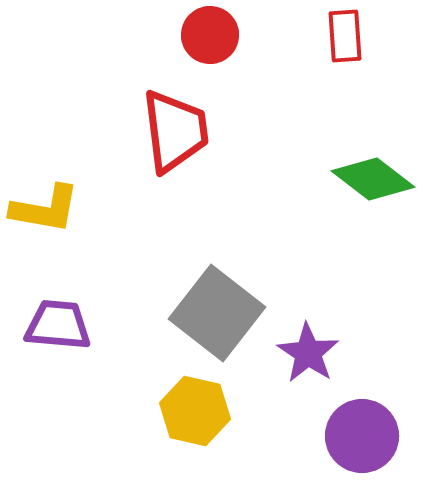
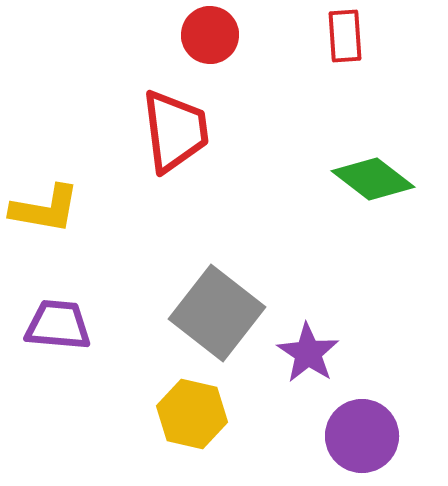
yellow hexagon: moved 3 px left, 3 px down
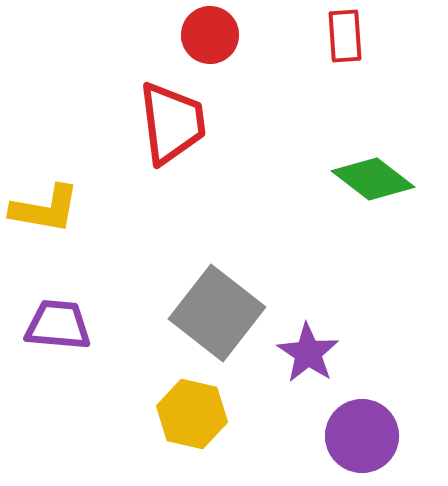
red trapezoid: moved 3 px left, 8 px up
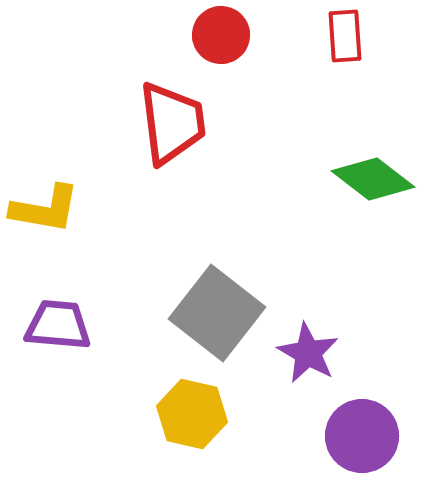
red circle: moved 11 px right
purple star: rotated 4 degrees counterclockwise
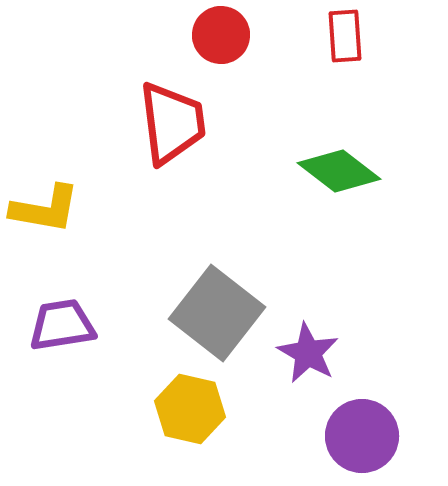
green diamond: moved 34 px left, 8 px up
purple trapezoid: moved 4 px right; rotated 14 degrees counterclockwise
yellow hexagon: moved 2 px left, 5 px up
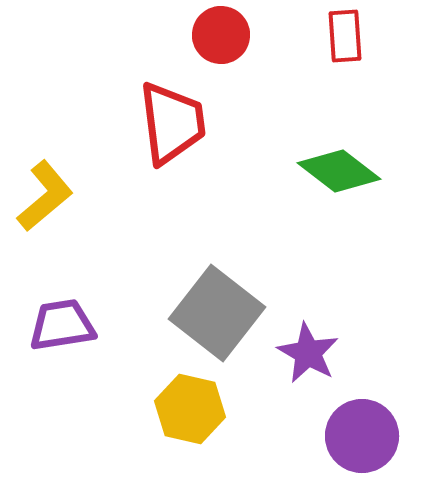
yellow L-shape: moved 13 px up; rotated 50 degrees counterclockwise
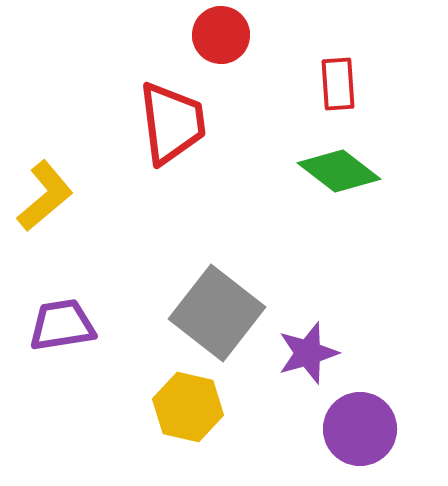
red rectangle: moved 7 px left, 48 px down
purple star: rotated 26 degrees clockwise
yellow hexagon: moved 2 px left, 2 px up
purple circle: moved 2 px left, 7 px up
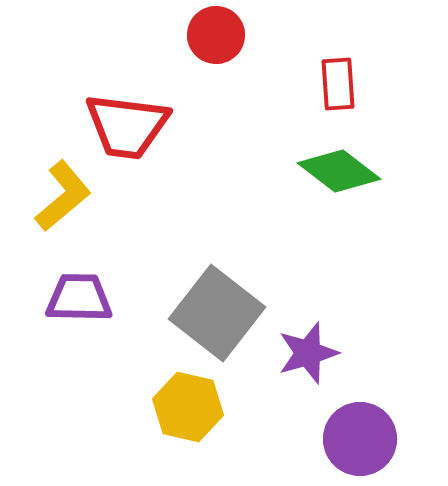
red circle: moved 5 px left
red trapezoid: moved 45 px left, 3 px down; rotated 104 degrees clockwise
yellow L-shape: moved 18 px right
purple trapezoid: moved 17 px right, 27 px up; rotated 10 degrees clockwise
purple circle: moved 10 px down
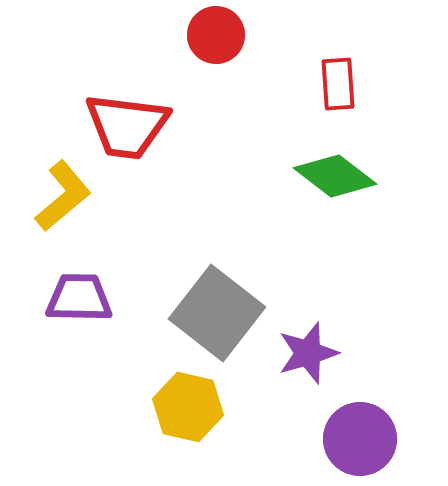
green diamond: moved 4 px left, 5 px down
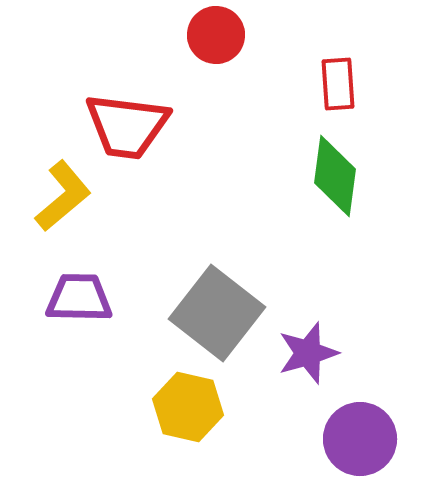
green diamond: rotated 60 degrees clockwise
